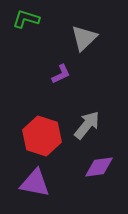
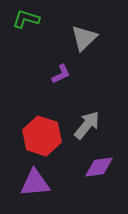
purple triangle: rotated 16 degrees counterclockwise
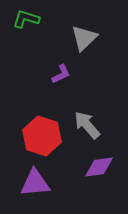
gray arrow: rotated 80 degrees counterclockwise
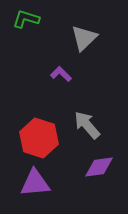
purple L-shape: rotated 110 degrees counterclockwise
red hexagon: moved 3 px left, 2 px down
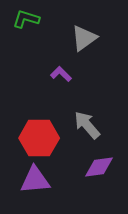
gray triangle: rotated 8 degrees clockwise
red hexagon: rotated 18 degrees counterclockwise
purple triangle: moved 3 px up
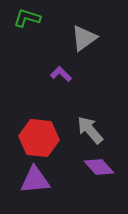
green L-shape: moved 1 px right, 1 px up
gray arrow: moved 3 px right, 5 px down
red hexagon: rotated 6 degrees clockwise
purple diamond: rotated 56 degrees clockwise
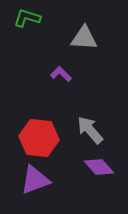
gray triangle: rotated 40 degrees clockwise
purple triangle: rotated 16 degrees counterclockwise
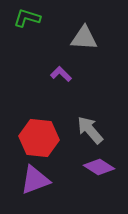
purple diamond: rotated 16 degrees counterclockwise
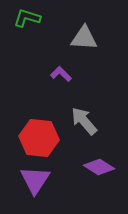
gray arrow: moved 6 px left, 9 px up
purple triangle: rotated 36 degrees counterclockwise
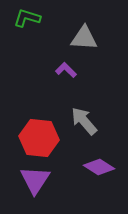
purple L-shape: moved 5 px right, 4 px up
